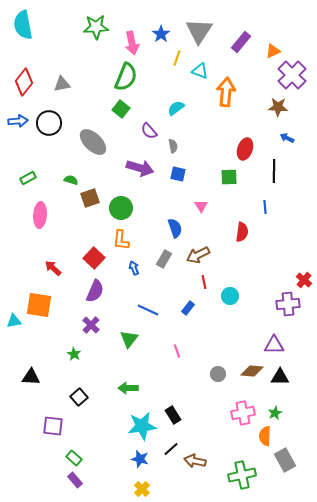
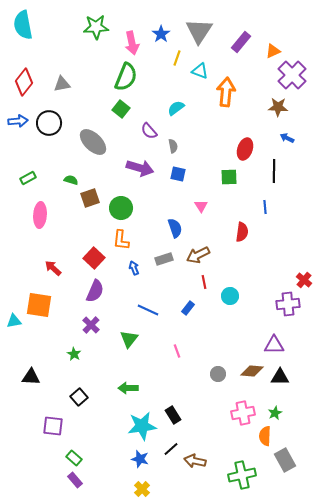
gray rectangle at (164, 259): rotated 42 degrees clockwise
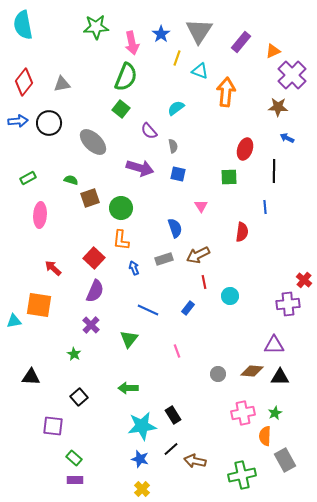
purple rectangle at (75, 480): rotated 49 degrees counterclockwise
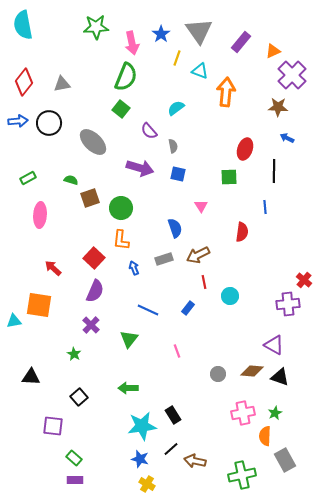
gray triangle at (199, 31): rotated 8 degrees counterclockwise
purple triangle at (274, 345): rotated 30 degrees clockwise
black triangle at (280, 377): rotated 18 degrees clockwise
yellow cross at (142, 489): moved 5 px right, 5 px up; rotated 14 degrees counterclockwise
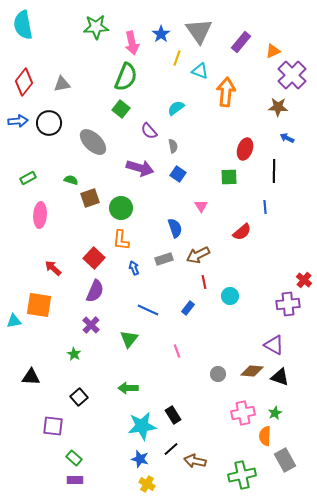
blue square at (178, 174): rotated 21 degrees clockwise
red semicircle at (242, 232): rotated 42 degrees clockwise
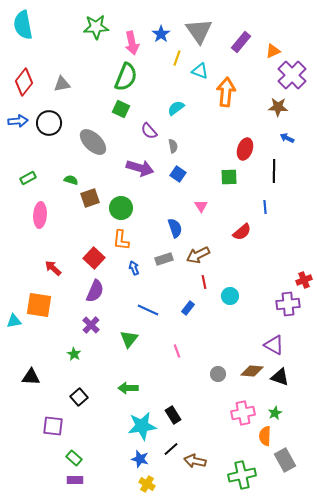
green square at (121, 109): rotated 12 degrees counterclockwise
red cross at (304, 280): rotated 28 degrees clockwise
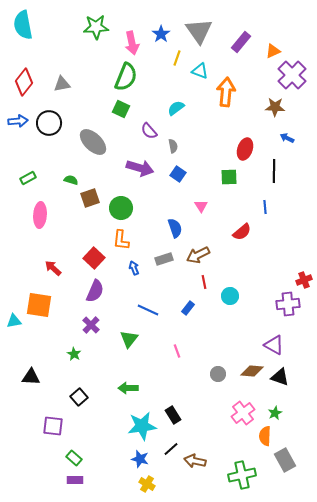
brown star at (278, 107): moved 3 px left
pink cross at (243, 413): rotated 25 degrees counterclockwise
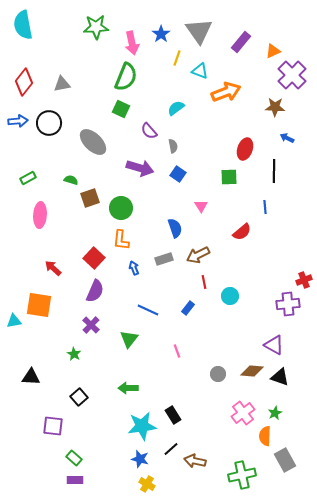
orange arrow at (226, 92): rotated 64 degrees clockwise
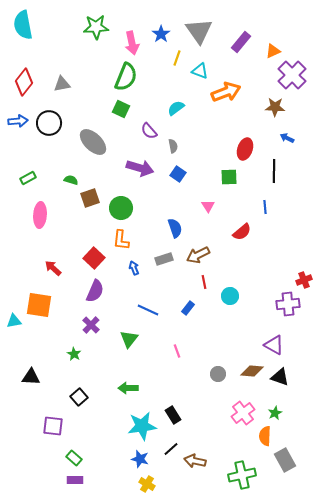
pink triangle at (201, 206): moved 7 px right
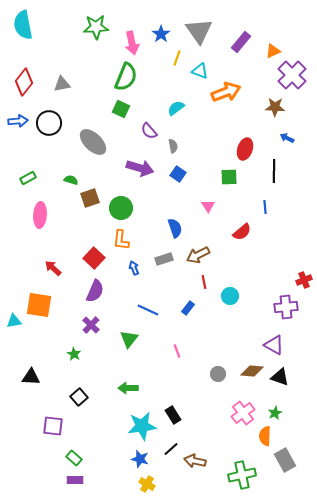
purple cross at (288, 304): moved 2 px left, 3 px down
